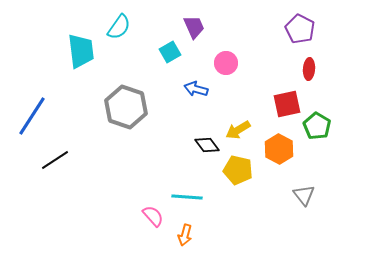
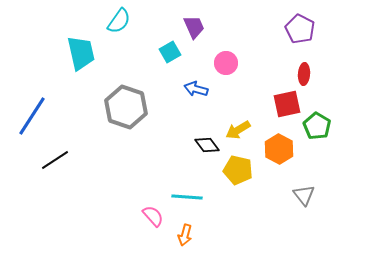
cyan semicircle: moved 6 px up
cyan trapezoid: moved 2 px down; rotated 6 degrees counterclockwise
red ellipse: moved 5 px left, 5 px down
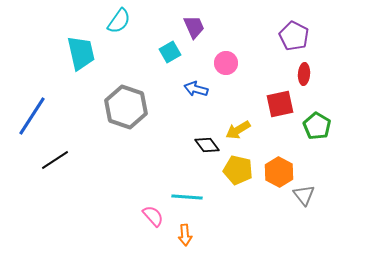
purple pentagon: moved 6 px left, 7 px down
red square: moved 7 px left
orange hexagon: moved 23 px down
orange arrow: rotated 20 degrees counterclockwise
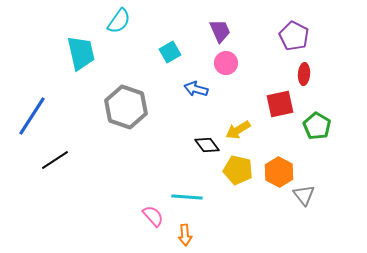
purple trapezoid: moved 26 px right, 4 px down
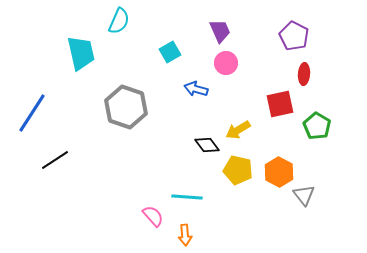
cyan semicircle: rotated 12 degrees counterclockwise
blue line: moved 3 px up
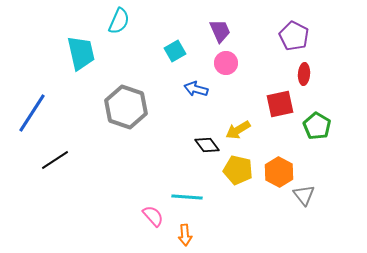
cyan square: moved 5 px right, 1 px up
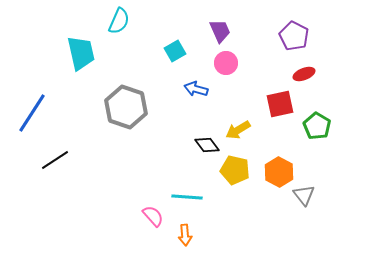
red ellipse: rotated 65 degrees clockwise
yellow pentagon: moved 3 px left
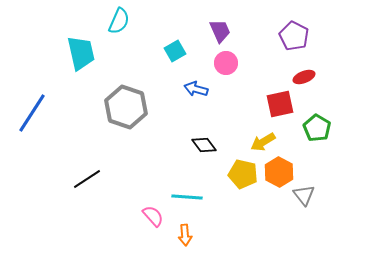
red ellipse: moved 3 px down
green pentagon: moved 2 px down
yellow arrow: moved 25 px right, 12 px down
black diamond: moved 3 px left
black line: moved 32 px right, 19 px down
yellow pentagon: moved 8 px right, 4 px down
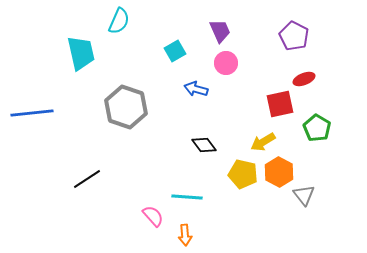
red ellipse: moved 2 px down
blue line: rotated 51 degrees clockwise
